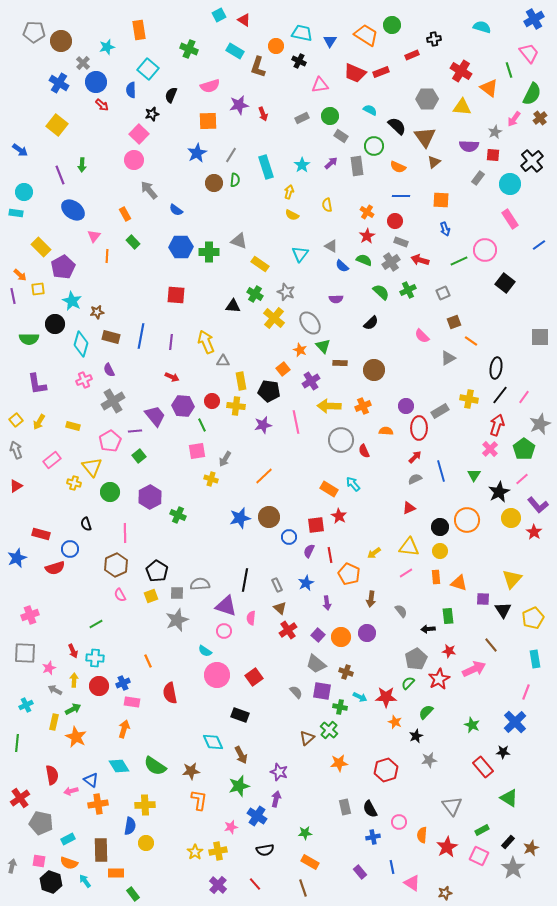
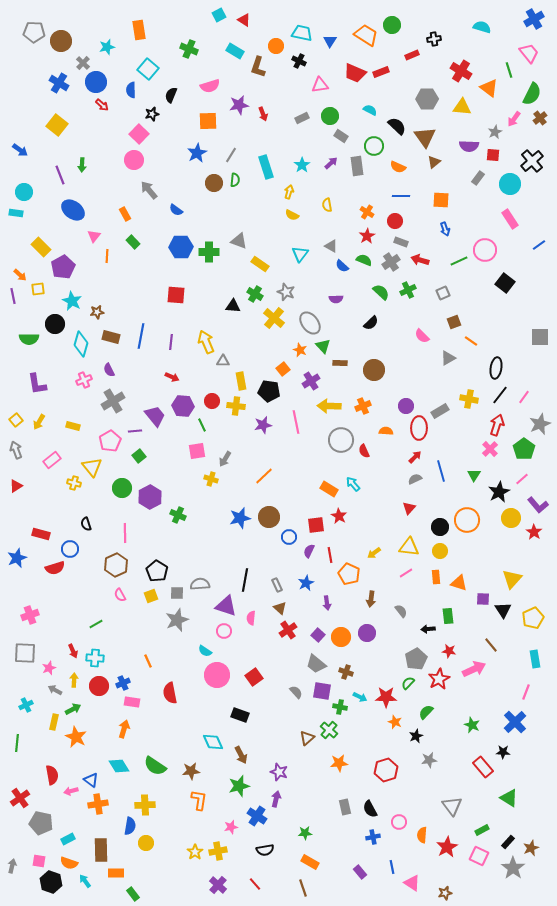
green circle at (110, 492): moved 12 px right, 4 px up
red triangle at (409, 508): rotated 24 degrees counterclockwise
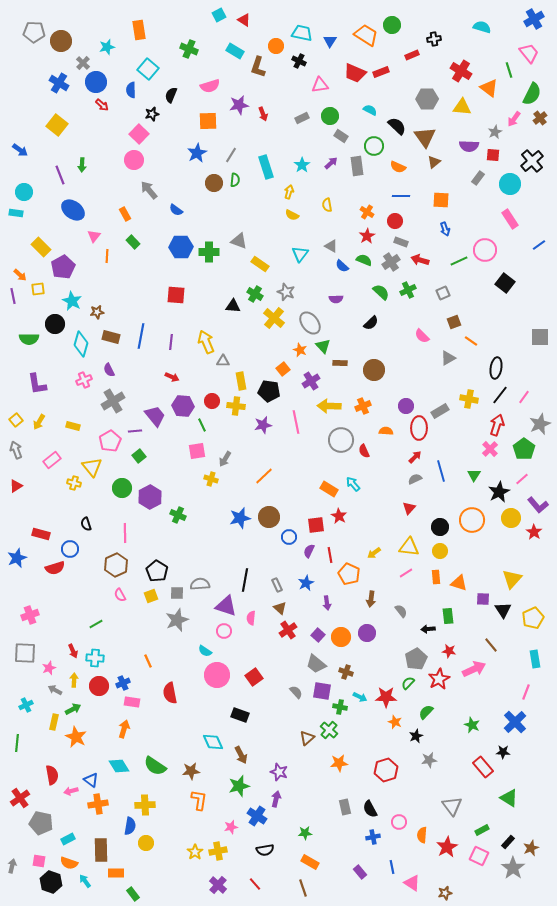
orange circle at (467, 520): moved 5 px right
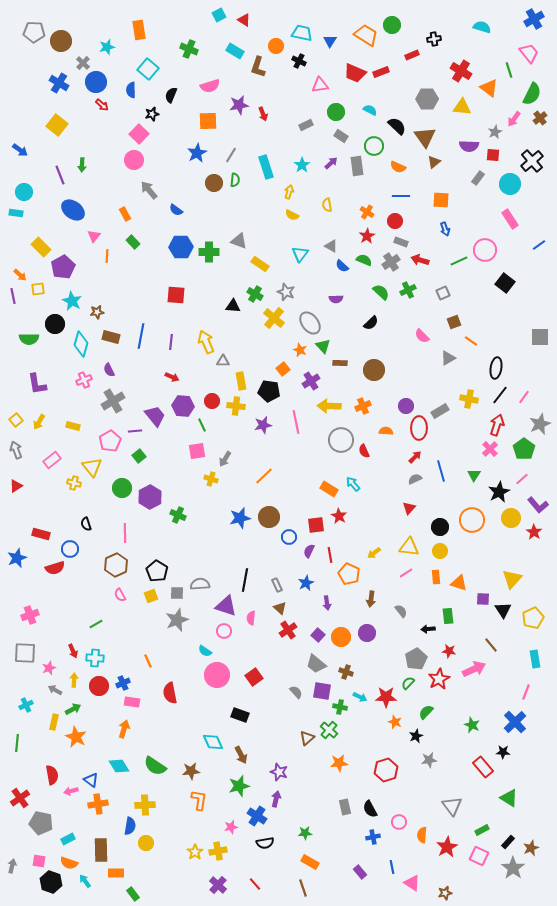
green circle at (330, 116): moved 6 px right, 4 px up
gray rectangle at (302, 118): moved 4 px right, 7 px down
black semicircle at (265, 850): moved 7 px up
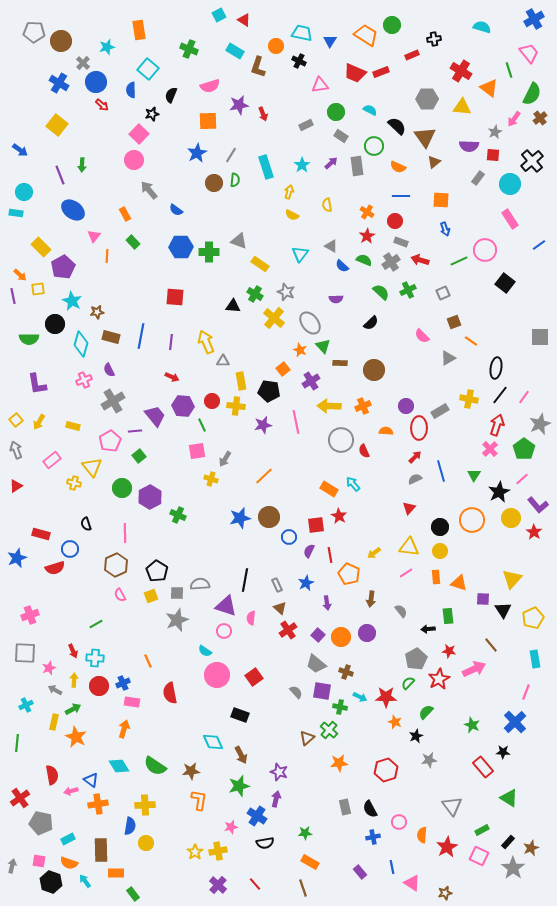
red square at (176, 295): moved 1 px left, 2 px down
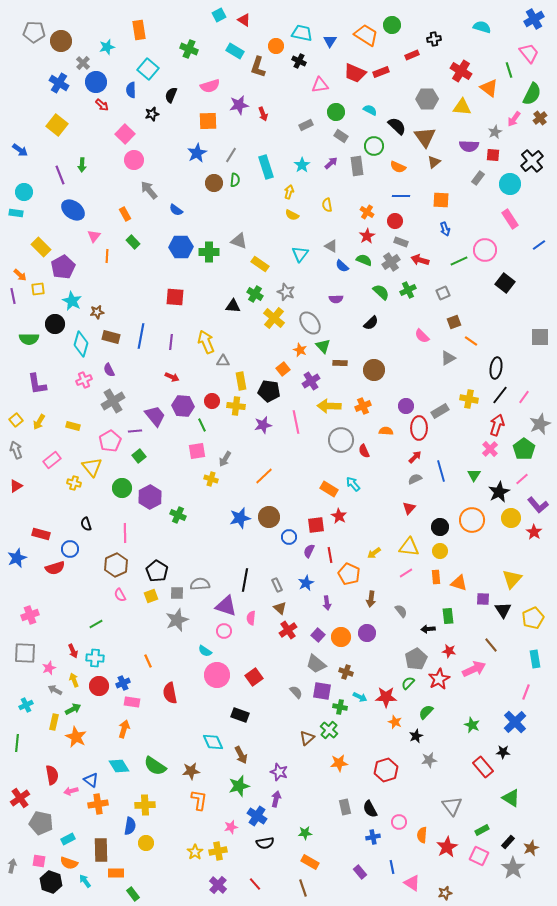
pink square at (139, 134): moved 14 px left
yellow arrow at (74, 680): rotated 24 degrees counterclockwise
green triangle at (509, 798): moved 2 px right
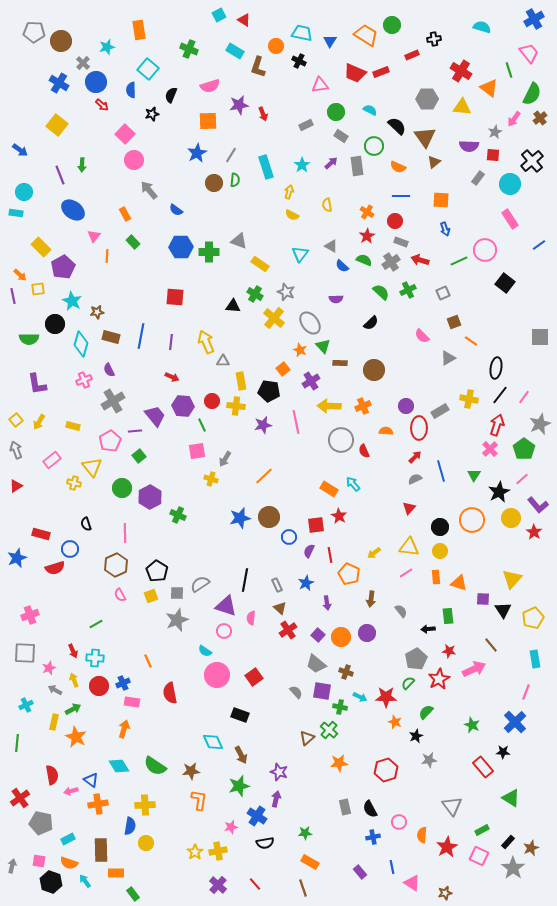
gray semicircle at (200, 584): rotated 30 degrees counterclockwise
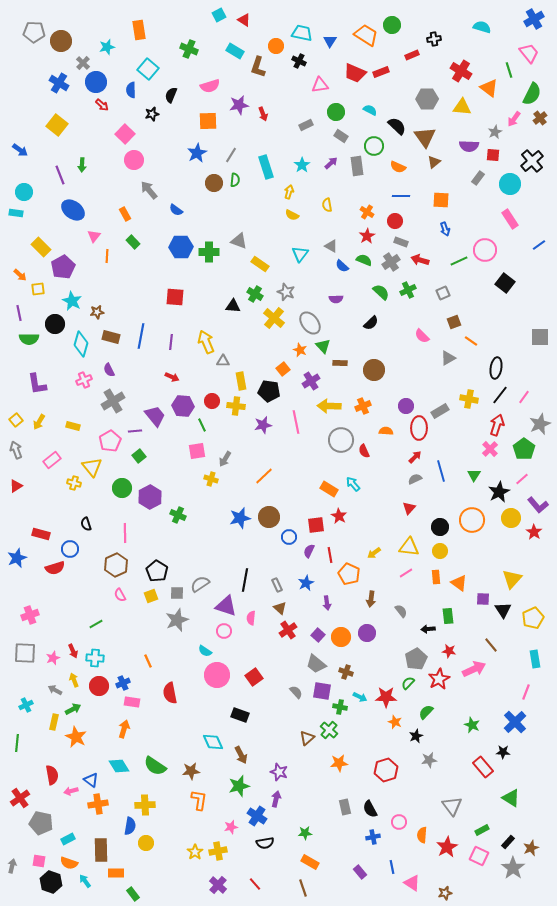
purple line at (13, 296): moved 6 px right, 17 px down
orange triangle at (459, 583): rotated 18 degrees clockwise
pink star at (49, 668): moved 4 px right, 10 px up
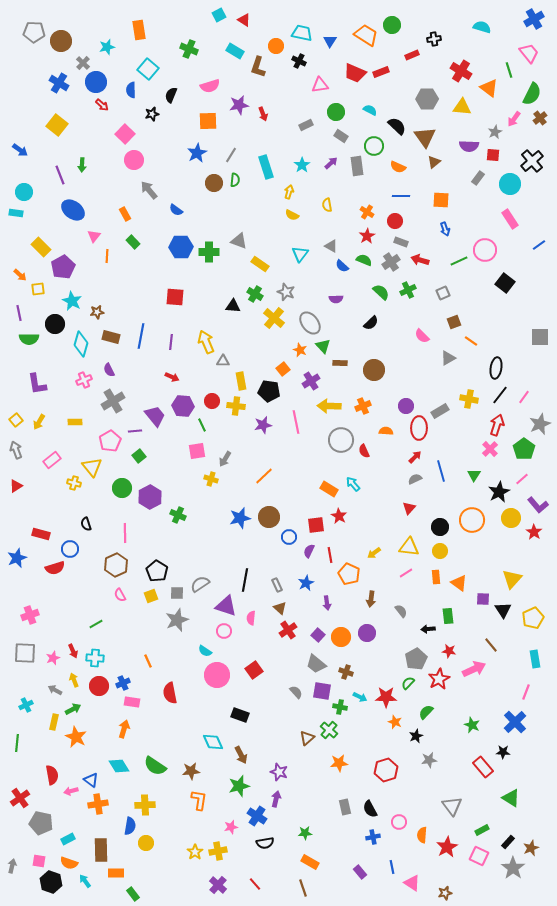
yellow rectangle at (73, 426): moved 2 px right, 4 px up; rotated 16 degrees counterclockwise
red square at (254, 677): moved 7 px up
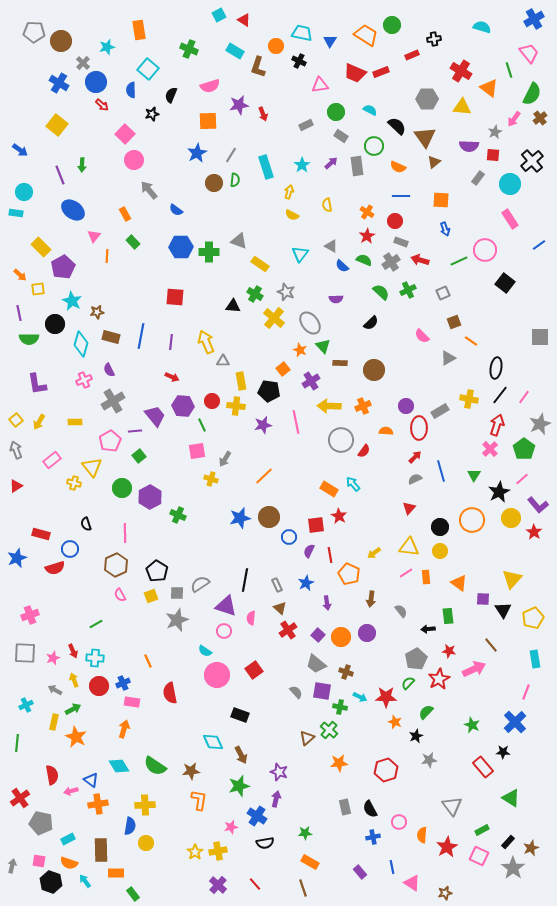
red semicircle at (364, 451): rotated 120 degrees counterclockwise
orange rectangle at (436, 577): moved 10 px left
